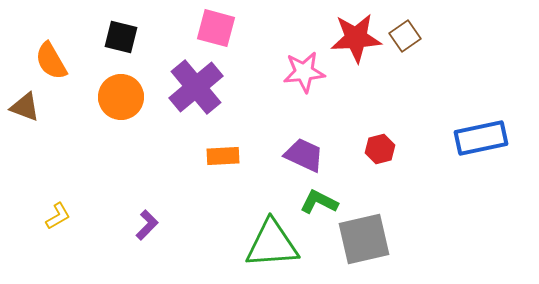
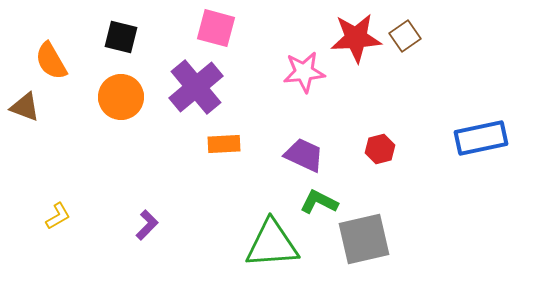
orange rectangle: moved 1 px right, 12 px up
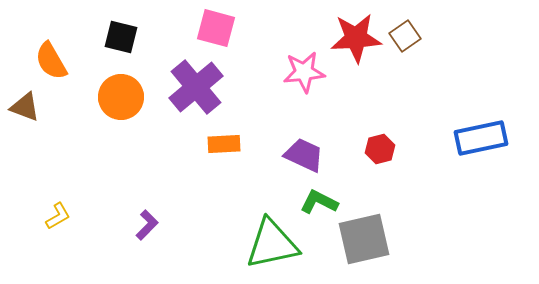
green triangle: rotated 8 degrees counterclockwise
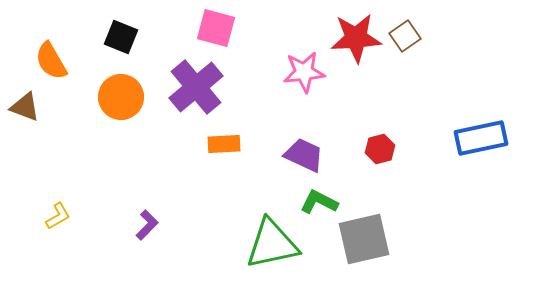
black square: rotated 8 degrees clockwise
